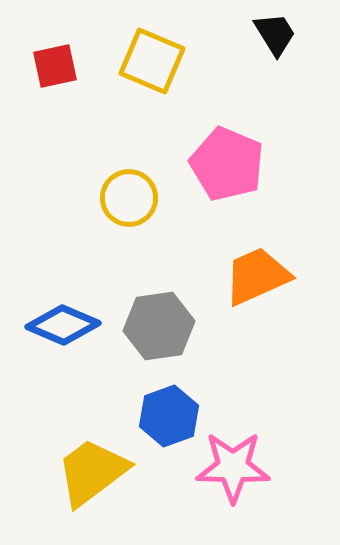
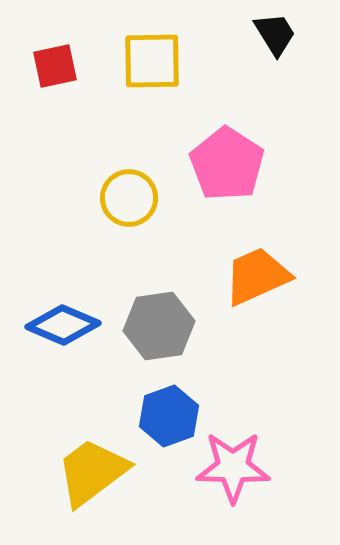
yellow square: rotated 24 degrees counterclockwise
pink pentagon: rotated 10 degrees clockwise
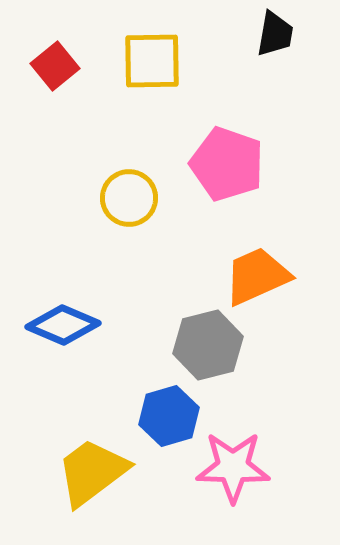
black trapezoid: rotated 42 degrees clockwise
red square: rotated 27 degrees counterclockwise
pink pentagon: rotated 14 degrees counterclockwise
gray hexagon: moved 49 px right, 19 px down; rotated 6 degrees counterclockwise
blue hexagon: rotated 4 degrees clockwise
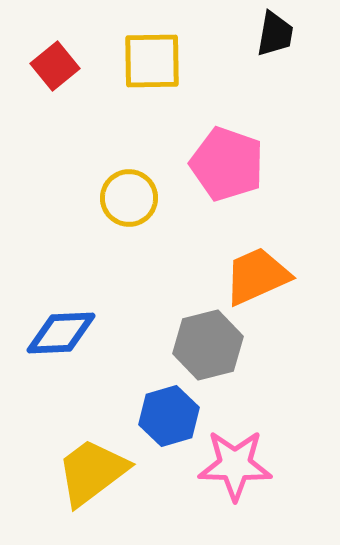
blue diamond: moved 2 px left, 8 px down; rotated 26 degrees counterclockwise
pink star: moved 2 px right, 2 px up
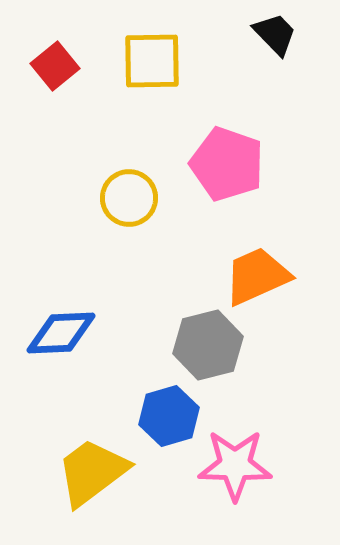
black trapezoid: rotated 54 degrees counterclockwise
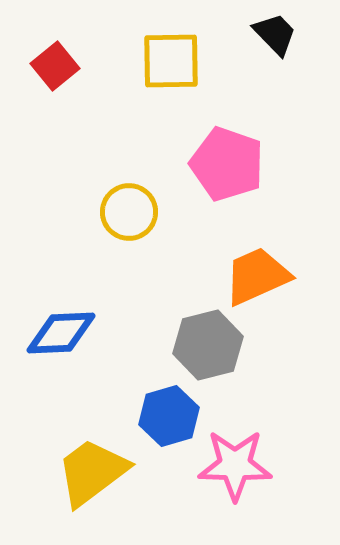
yellow square: moved 19 px right
yellow circle: moved 14 px down
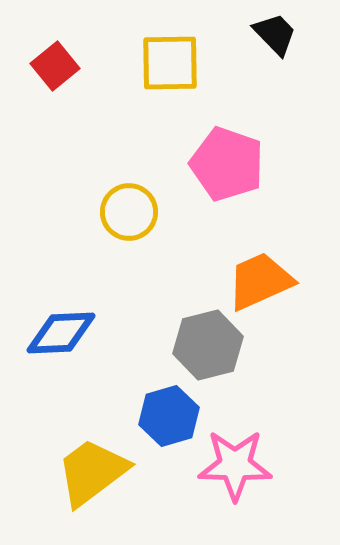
yellow square: moved 1 px left, 2 px down
orange trapezoid: moved 3 px right, 5 px down
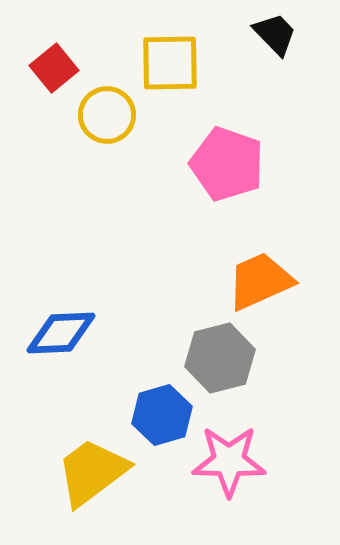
red square: moved 1 px left, 2 px down
yellow circle: moved 22 px left, 97 px up
gray hexagon: moved 12 px right, 13 px down
blue hexagon: moved 7 px left, 1 px up
pink star: moved 6 px left, 4 px up
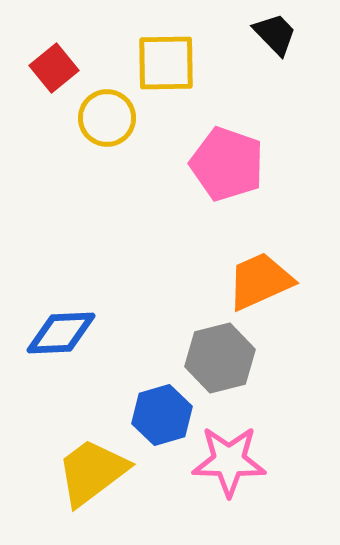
yellow square: moved 4 px left
yellow circle: moved 3 px down
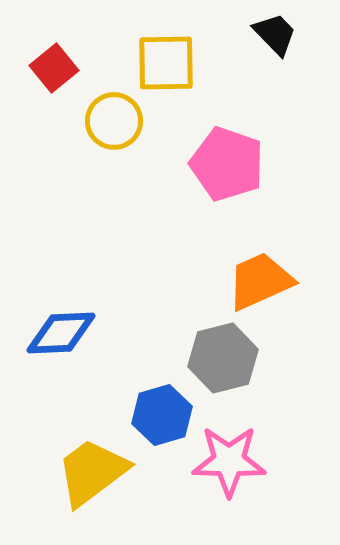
yellow circle: moved 7 px right, 3 px down
gray hexagon: moved 3 px right
